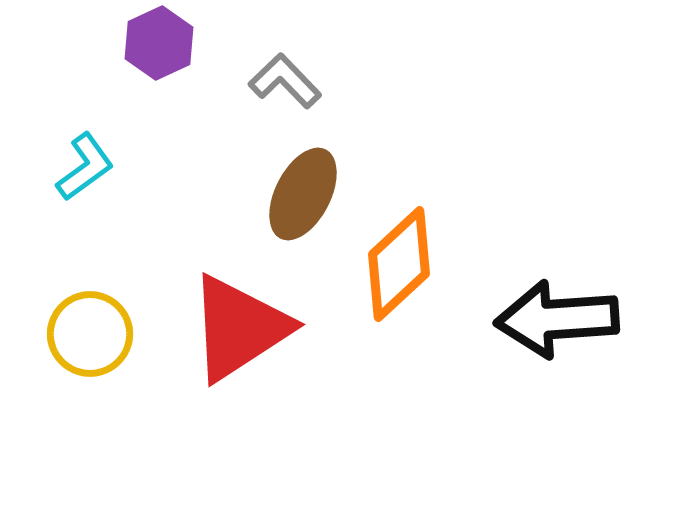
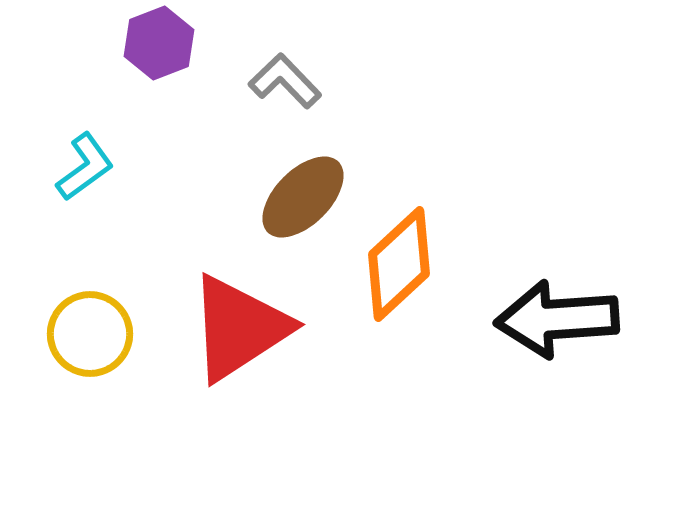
purple hexagon: rotated 4 degrees clockwise
brown ellipse: moved 3 px down; rotated 18 degrees clockwise
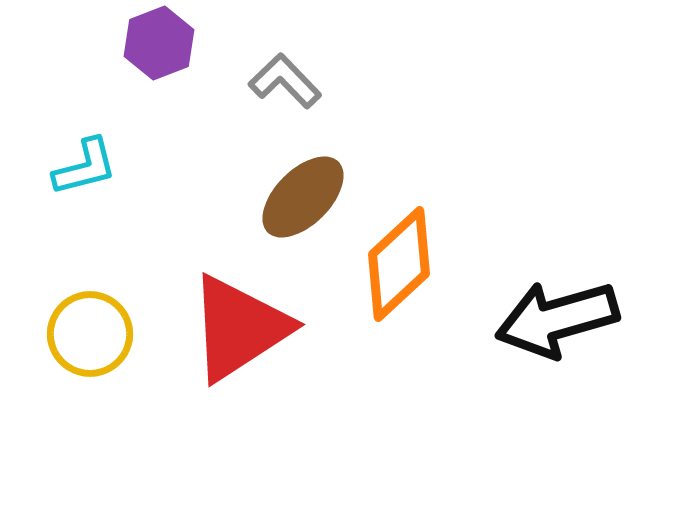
cyan L-shape: rotated 22 degrees clockwise
black arrow: rotated 12 degrees counterclockwise
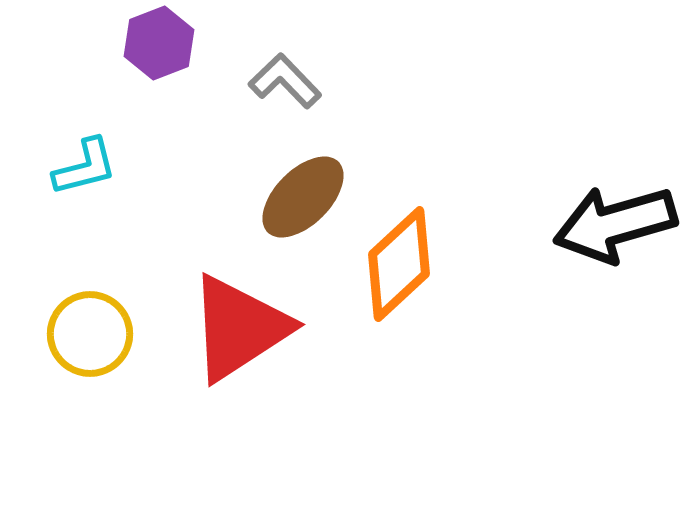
black arrow: moved 58 px right, 95 px up
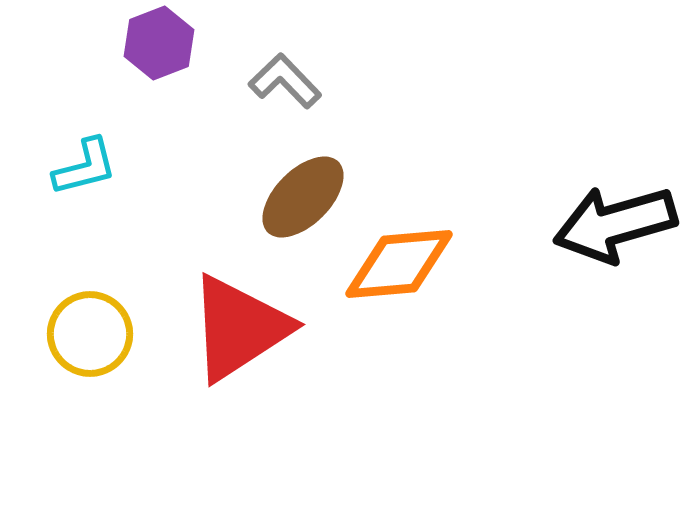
orange diamond: rotated 38 degrees clockwise
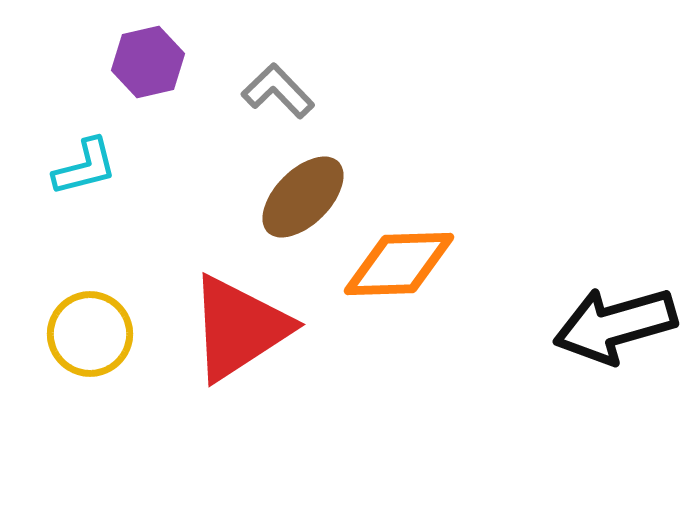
purple hexagon: moved 11 px left, 19 px down; rotated 8 degrees clockwise
gray L-shape: moved 7 px left, 10 px down
black arrow: moved 101 px down
orange diamond: rotated 3 degrees clockwise
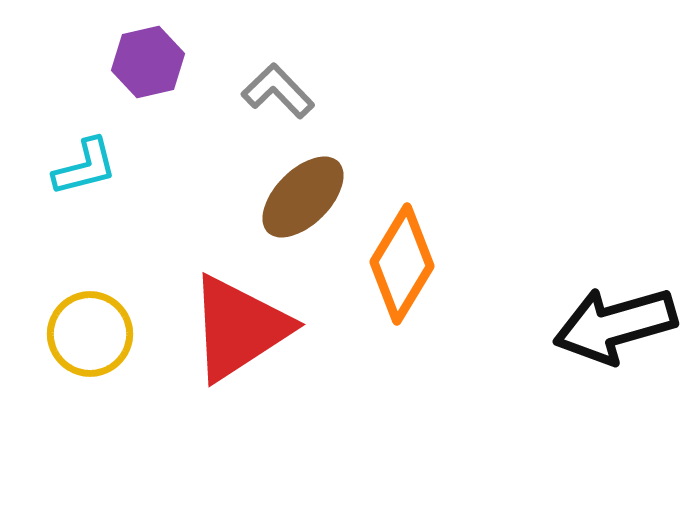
orange diamond: moved 3 px right; rotated 57 degrees counterclockwise
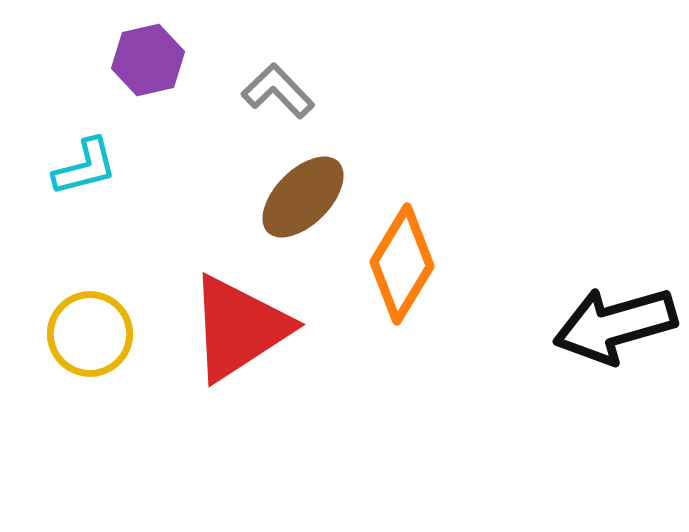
purple hexagon: moved 2 px up
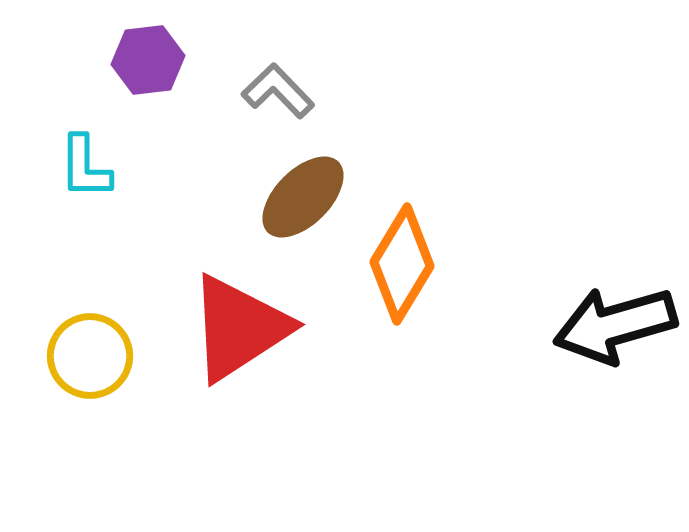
purple hexagon: rotated 6 degrees clockwise
cyan L-shape: rotated 104 degrees clockwise
yellow circle: moved 22 px down
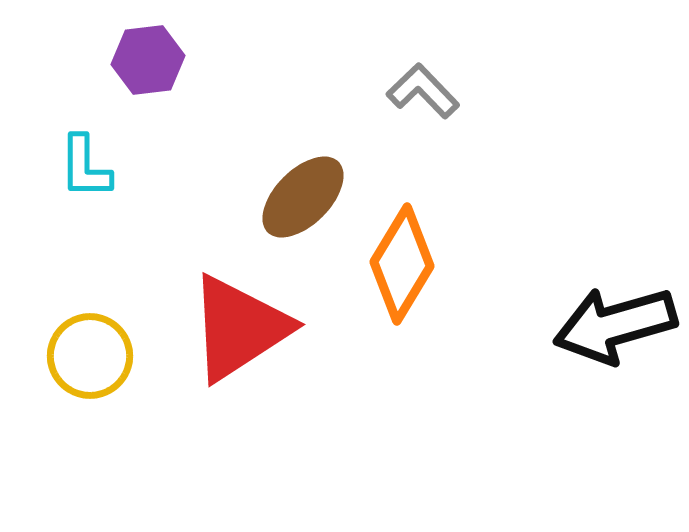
gray L-shape: moved 145 px right
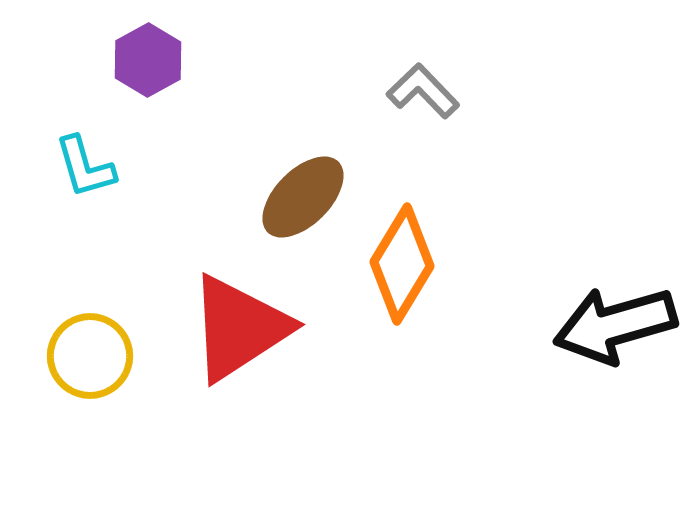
purple hexagon: rotated 22 degrees counterclockwise
cyan L-shape: rotated 16 degrees counterclockwise
